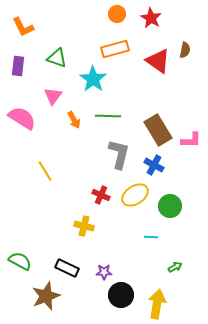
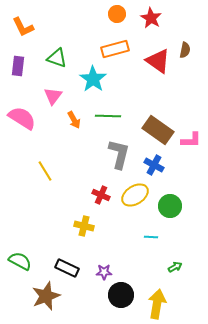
brown rectangle: rotated 24 degrees counterclockwise
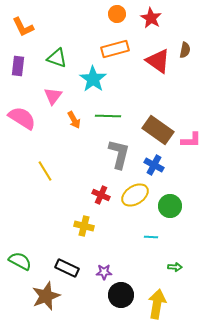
green arrow: rotated 32 degrees clockwise
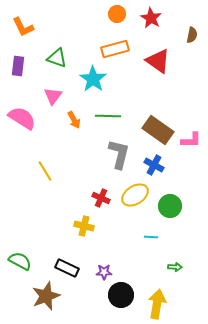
brown semicircle: moved 7 px right, 15 px up
red cross: moved 3 px down
